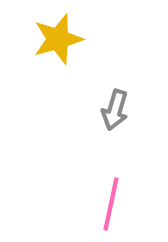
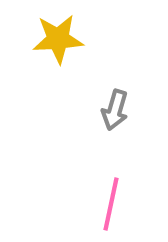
yellow star: rotated 12 degrees clockwise
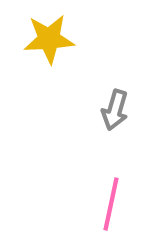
yellow star: moved 9 px left
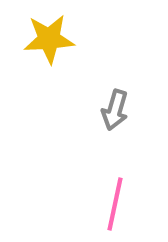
pink line: moved 4 px right
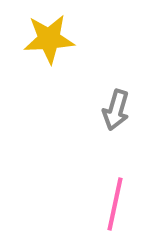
gray arrow: moved 1 px right
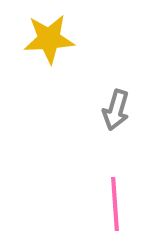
pink line: rotated 16 degrees counterclockwise
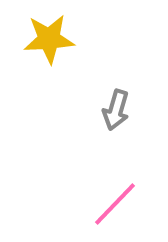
pink line: rotated 48 degrees clockwise
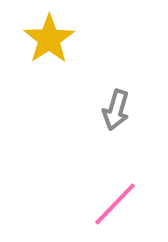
yellow star: rotated 30 degrees counterclockwise
